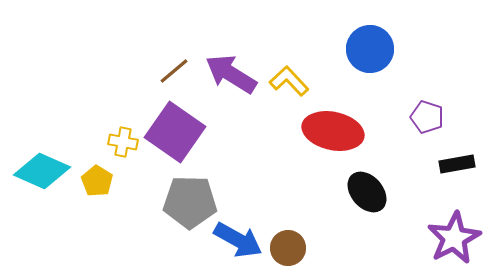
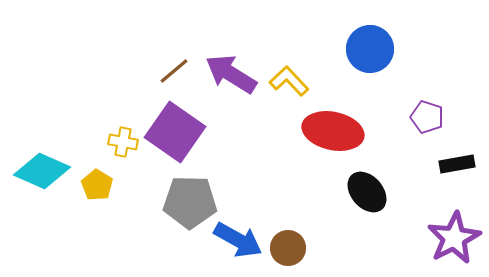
yellow pentagon: moved 4 px down
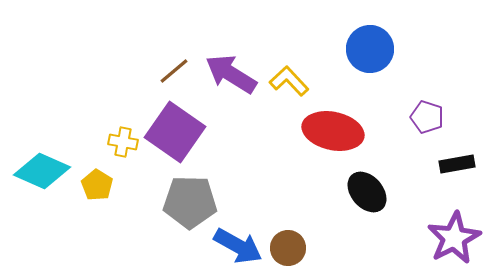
blue arrow: moved 6 px down
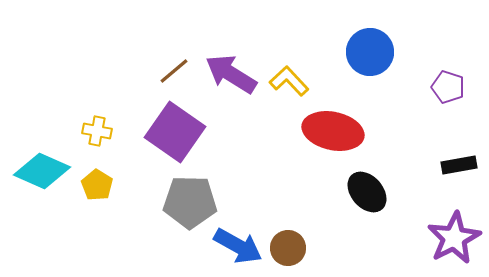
blue circle: moved 3 px down
purple pentagon: moved 21 px right, 30 px up
yellow cross: moved 26 px left, 11 px up
black rectangle: moved 2 px right, 1 px down
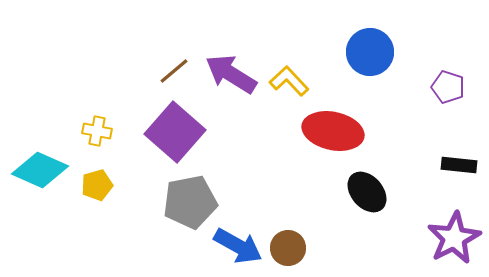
purple square: rotated 6 degrees clockwise
black rectangle: rotated 16 degrees clockwise
cyan diamond: moved 2 px left, 1 px up
yellow pentagon: rotated 24 degrees clockwise
gray pentagon: rotated 12 degrees counterclockwise
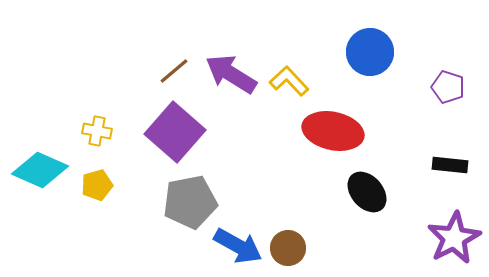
black rectangle: moved 9 px left
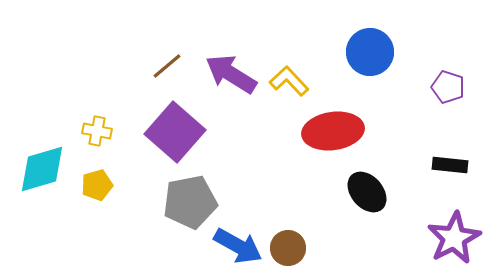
brown line: moved 7 px left, 5 px up
red ellipse: rotated 20 degrees counterclockwise
cyan diamond: moved 2 px right, 1 px up; rotated 40 degrees counterclockwise
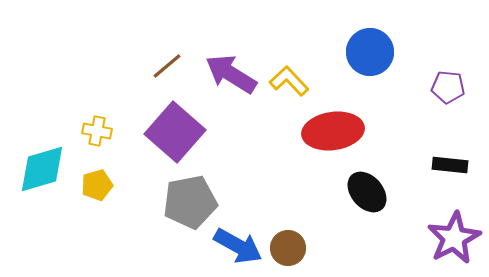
purple pentagon: rotated 12 degrees counterclockwise
